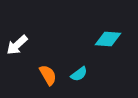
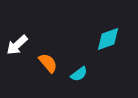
cyan diamond: rotated 24 degrees counterclockwise
orange semicircle: moved 12 px up; rotated 10 degrees counterclockwise
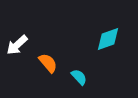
cyan semicircle: moved 3 px down; rotated 96 degrees counterclockwise
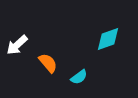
cyan semicircle: rotated 96 degrees clockwise
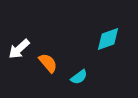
white arrow: moved 2 px right, 4 px down
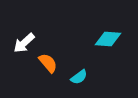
cyan diamond: rotated 24 degrees clockwise
white arrow: moved 5 px right, 6 px up
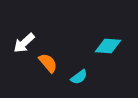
cyan diamond: moved 7 px down
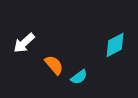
cyan diamond: moved 7 px right, 1 px up; rotated 32 degrees counterclockwise
orange semicircle: moved 6 px right, 2 px down
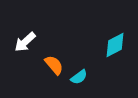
white arrow: moved 1 px right, 1 px up
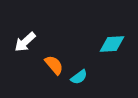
cyan diamond: moved 3 px left, 1 px up; rotated 24 degrees clockwise
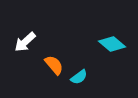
cyan diamond: rotated 44 degrees clockwise
